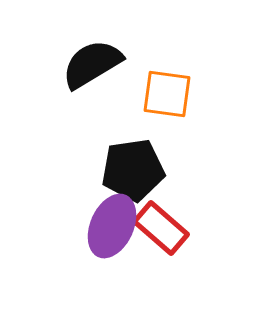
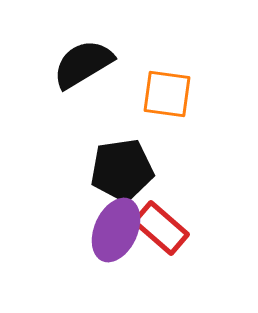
black semicircle: moved 9 px left
black pentagon: moved 11 px left
purple ellipse: moved 4 px right, 4 px down
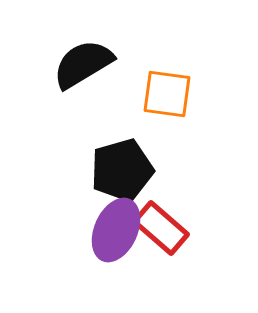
black pentagon: rotated 8 degrees counterclockwise
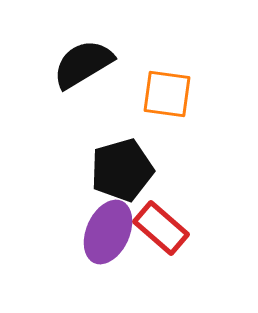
purple ellipse: moved 8 px left, 2 px down
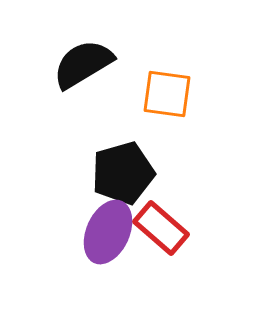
black pentagon: moved 1 px right, 3 px down
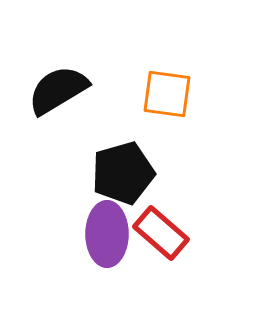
black semicircle: moved 25 px left, 26 px down
red rectangle: moved 5 px down
purple ellipse: moved 1 px left, 2 px down; rotated 24 degrees counterclockwise
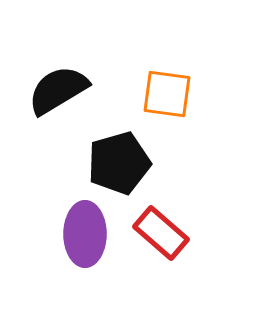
black pentagon: moved 4 px left, 10 px up
purple ellipse: moved 22 px left
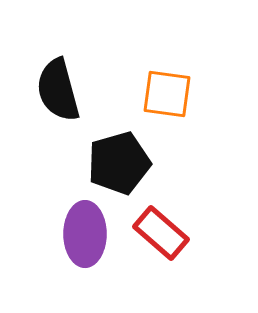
black semicircle: rotated 74 degrees counterclockwise
